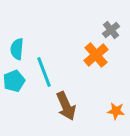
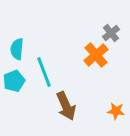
gray cross: moved 3 px down
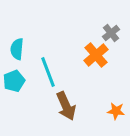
cyan line: moved 4 px right
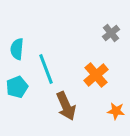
orange cross: moved 20 px down
cyan line: moved 2 px left, 3 px up
cyan pentagon: moved 3 px right, 6 px down
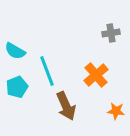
gray cross: rotated 30 degrees clockwise
cyan semicircle: moved 2 px left, 2 px down; rotated 65 degrees counterclockwise
cyan line: moved 1 px right, 2 px down
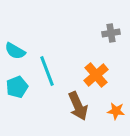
brown arrow: moved 12 px right
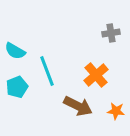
brown arrow: rotated 40 degrees counterclockwise
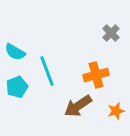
gray cross: rotated 36 degrees counterclockwise
cyan semicircle: moved 1 px down
orange cross: rotated 25 degrees clockwise
brown arrow: rotated 120 degrees clockwise
orange star: rotated 24 degrees counterclockwise
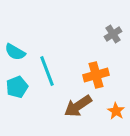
gray cross: moved 2 px right, 1 px down; rotated 12 degrees clockwise
orange star: rotated 24 degrees counterclockwise
